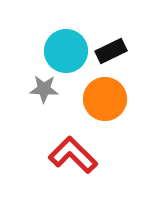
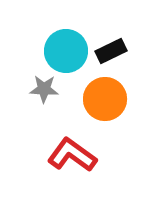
red L-shape: moved 1 px left; rotated 9 degrees counterclockwise
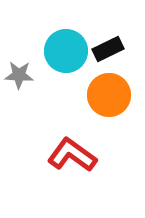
black rectangle: moved 3 px left, 2 px up
gray star: moved 25 px left, 14 px up
orange circle: moved 4 px right, 4 px up
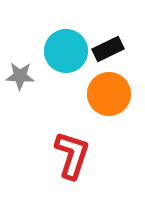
gray star: moved 1 px right, 1 px down
orange circle: moved 1 px up
red L-shape: rotated 72 degrees clockwise
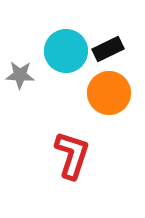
gray star: moved 1 px up
orange circle: moved 1 px up
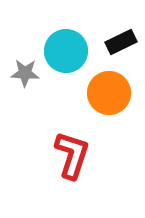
black rectangle: moved 13 px right, 7 px up
gray star: moved 5 px right, 2 px up
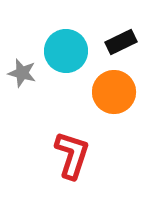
gray star: moved 3 px left; rotated 12 degrees clockwise
orange circle: moved 5 px right, 1 px up
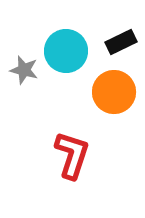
gray star: moved 2 px right, 3 px up
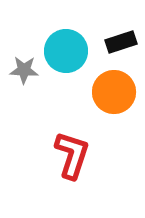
black rectangle: rotated 8 degrees clockwise
gray star: rotated 12 degrees counterclockwise
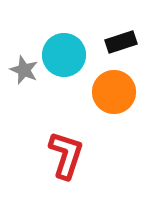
cyan circle: moved 2 px left, 4 px down
gray star: rotated 20 degrees clockwise
red L-shape: moved 6 px left
